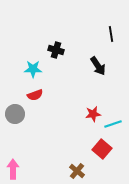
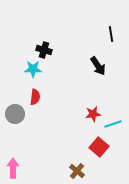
black cross: moved 12 px left
red semicircle: moved 2 px down; rotated 63 degrees counterclockwise
red square: moved 3 px left, 2 px up
pink arrow: moved 1 px up
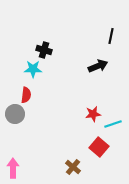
black line: moved 2 px down; rotated 21 degrees clockwise
black arrow: rotated 78 degrees counterclockwise
red semicircle: moved 9 px left, 2 px up
brown cross: moved 4 px left, 4 px up
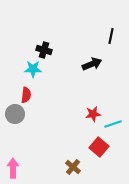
black arrow: moved 6 px left, 2 px up
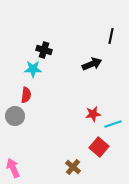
gray circle: moved 2 px down
pink arrow: rotated 24 degrees counterclockwise
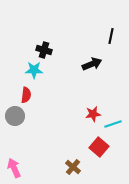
cyan star: moved 1 px right, 1 px down
pink arrow: moved 1 px right
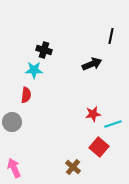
gray circle: moved 3 px left, 6 px down
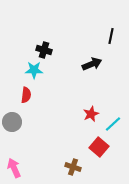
red star: moved 2 px left; rotated 14 degrees counterclockwise
cyan line: rotated 24 degrees counterclockwise
brown cross: rotated 21 degrees counterclockwise
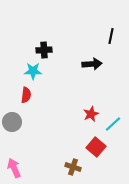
black cross: rotated 21 degrees counterclockwise
black arrow: rotated 18 degrees clockwise
cyan star: moved 1 px left, 1 px down
red square: moved 3 px left
